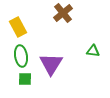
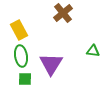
yellow rectangle: moved 1 px right, 3 px down
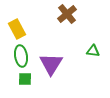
brown cross: moved 4 px right, 1 px down
yellow rectangle: moved 2 px left, 1 px up
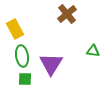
yellow rectangle: moved 2 px left
green ellipse: moved 1 px right
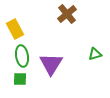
green triangle: moved 2 px right, 3 px down; rotated 24 degrees counterclockwise
green square: moved 5 px left
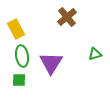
brown cross: moved 3 px down
yellow rectangle: moved 1 px right
purple triangle: moved 1 px up
green square: moved 1 px left, 1 px down
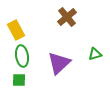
yellow rectangle: moved 1 px down
purple triangle: moved 8 px right; rotated 15 degrees clockwise
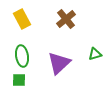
brown cross: moved 1 px left, 2 px down
yellow rectangle: moved 6 px right, 11 px up
